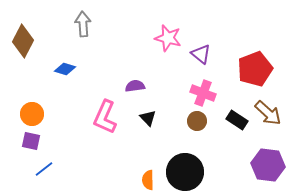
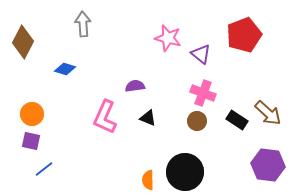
brown diamond: moved 1 px down
red pentagon: moved 11 px left, 34 px up
black triangle: rotated 24 degrees counterclockwise
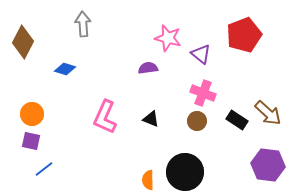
purple semicircle: moved 13 px right, 18 px up
black triangle: moved 3 px right, 1 px down
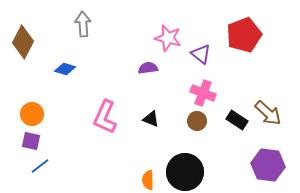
blue line: moved 4 px left, 3 px up
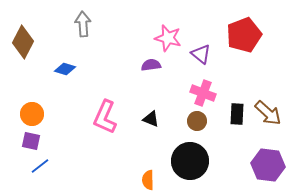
purple semicircle: moved 3 px right, 3 px up
black rectangle: moved 6 px up; rotated 60 degrees clockwise
black circle: moved 5 px right, 11 px up
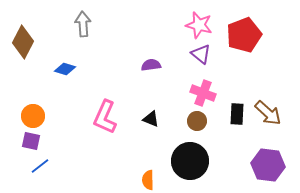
pink star: moved 31 px right, 13 px up
orange circle: moved 1 px right, 2 px down
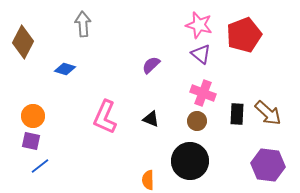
purple semicircle: rotated 36 degrees counterclockwise
